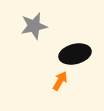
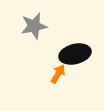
orange arrow: moved 2 px left, 7 px up
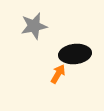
black ellipse: rotated 8 degrees clockwise
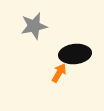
orange arrow: moved 1 px right, 1 px up
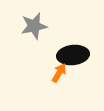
black ellipse: moved 2 px left, 1 px down
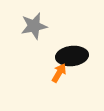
black ellipse: moved 1 px left, 1 px down
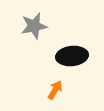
orange arrow: moved 4 px left, 17 px down
